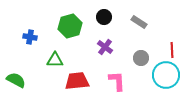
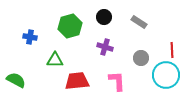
purple cross: rotated 21 degrees counterclockwise
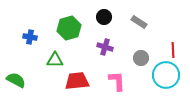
green hexagon: moved 1 px left, 2 px down
red line: moved 1 px right
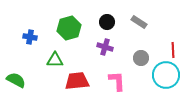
black circle: moved 3 px right, 5 px down
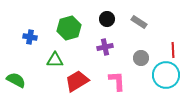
black circle: moved 3 px up
purple cross: rotated 28 degrees counterclockwise
red trapezoid: rotated 25 degrees counterclockwise
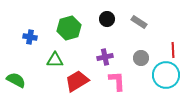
purple cross: moved 10 px down
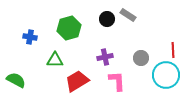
gray rectangle: moved 11 px left, 7 px up
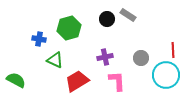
blue cross: moved 9 px right, 2 px down
green triangle: rotated 24 degrees clockwise
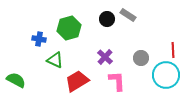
purple cross: rotated 35 degrees counterclockwise
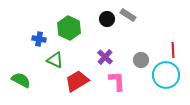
green hexagon: rotated 20 degrees counterclockwise
gray circle: moved 2 px down
green semicircle: moved 5 px right
